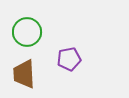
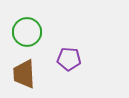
purple pentagon: rotated 15 degrees clockwise
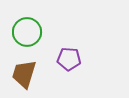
brown trapezoid: rotated 20 degrees clockwise
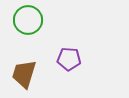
green circle: moved 1 px right, 12 px up
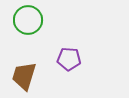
brown trapezoid: moved 2 px down
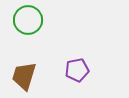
purple pentagon: moved 8 px right, 11 px down; rotated 15 degrees counterclockwise
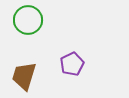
purple pentagon: moved 5 px left, 6 px up; rotated 15 degrees counterclockwise
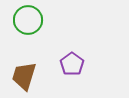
purple pentagon: rotated 10 degrees counterclockwise
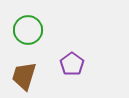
green circle: moved 10 px down
